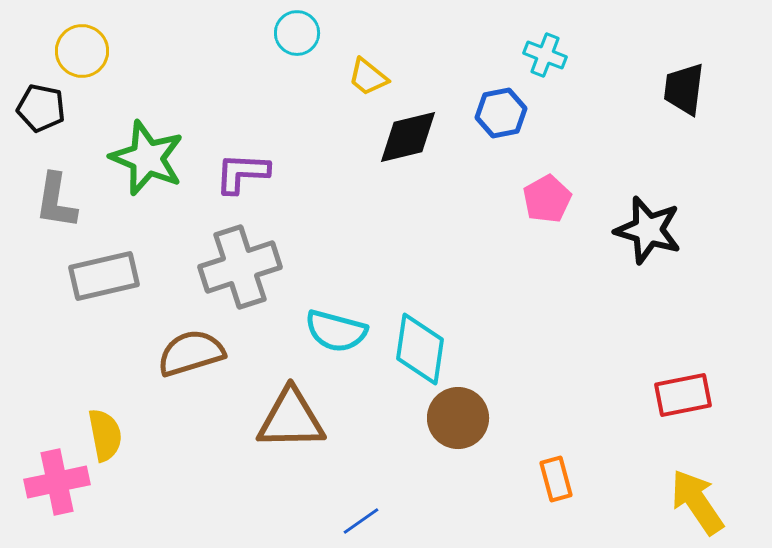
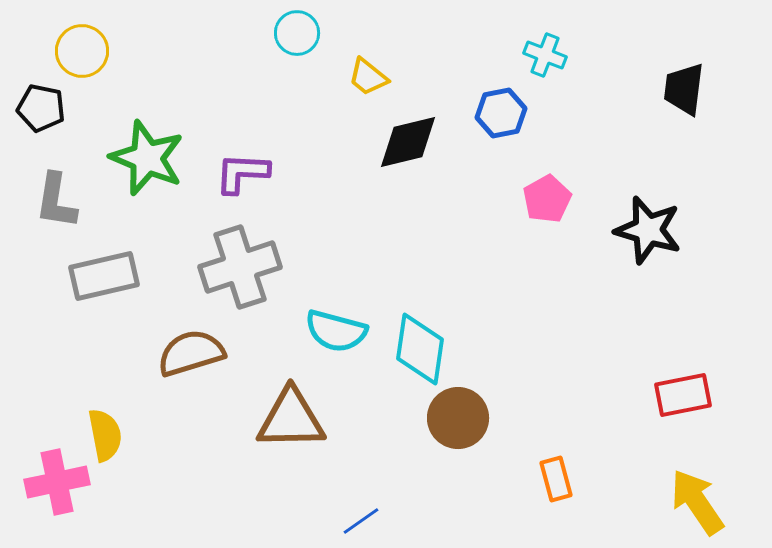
black diamond: moved 5 px down
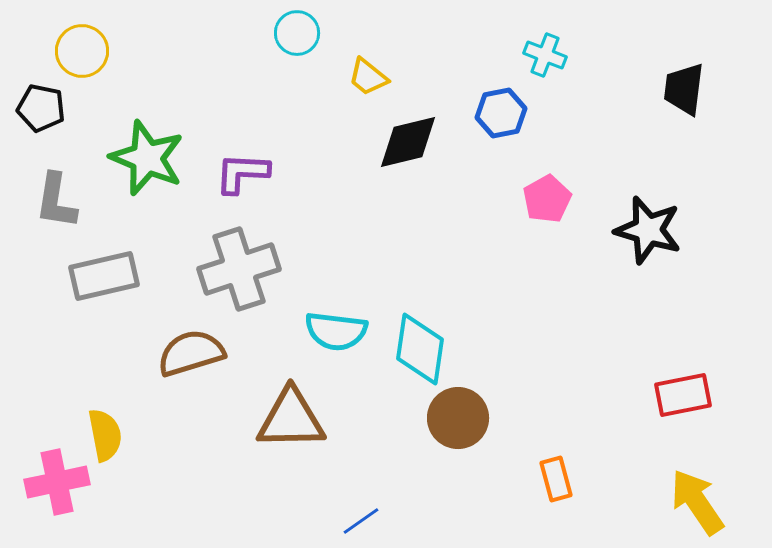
gray cross: moved 1 px left, 2 px down
cyan semicircle: rotated 8 degrees counterclockwise
